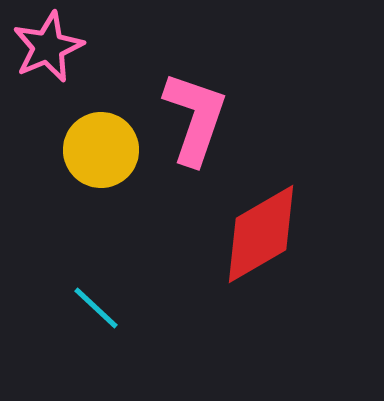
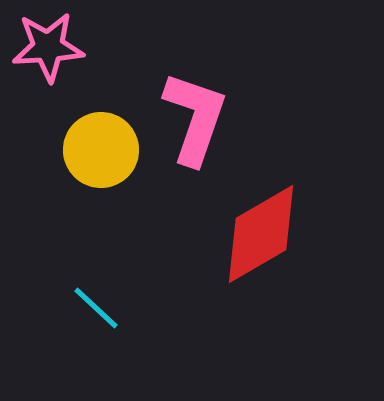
pink star: rotated 20 degrees clockwise
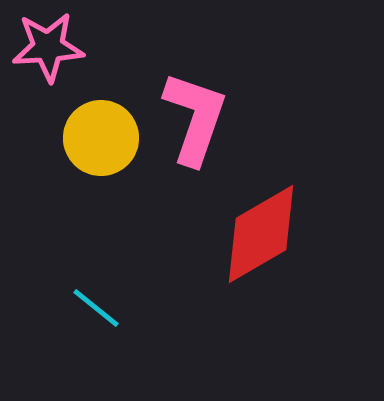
yellow circle: moved 12 px up
cyan line: rotated 4 degrees counterclockwise
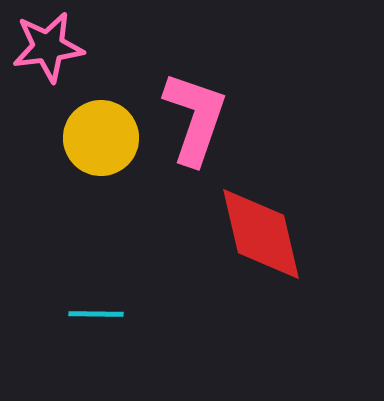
pink star: rotated 4 degrees counterclockwise
red diamond: rotated 73 degrees counterclockwise
cyan line: moved 6 px down; rotated 38 degrees counterclockwise
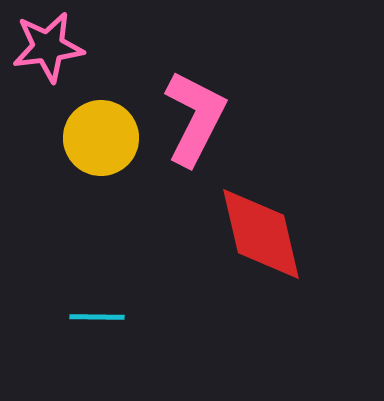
pink L-shape: rotated 8 degrees clockwise
cyan line: moved 1 px right, 3 px down
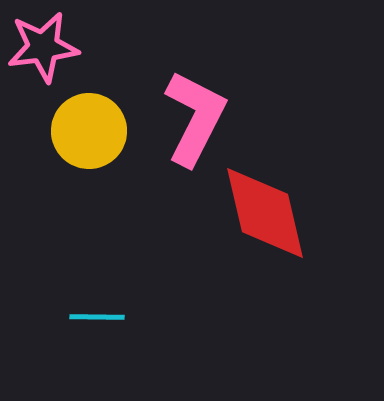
pink star: moved 5 px left
yellow circle: moved 12 px left, 7 px up
red diamond: moved 4 px right, 21 px up
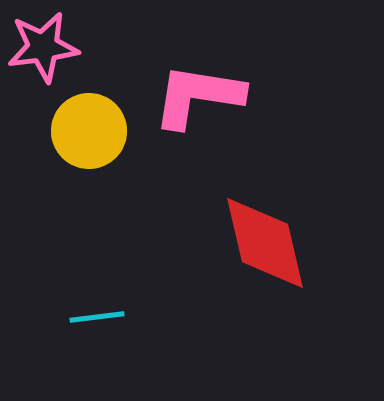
pink L-shape: moved 3 px right, 22 px up; rotated 108 degrees counterclockwise
red diamond: moved 30 px down
cyan line: rotated 8 degrees counterclockwise
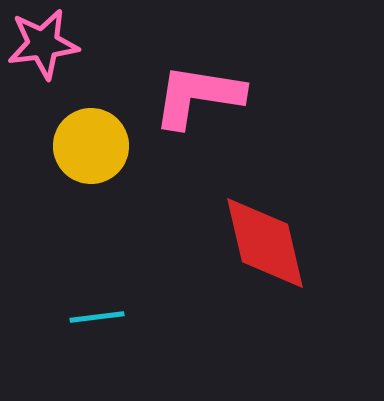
pink star: moved 3 px up
yellow circle: moved 2 px right, 15 px down
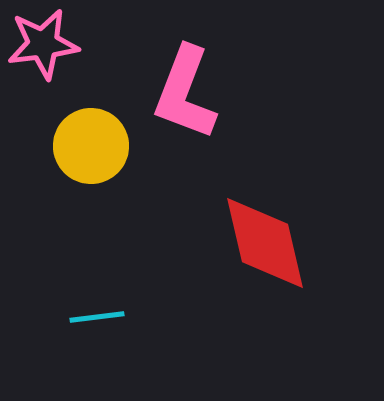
pink L-shape: moved 13 px left, 3 px up; rotated 78 degrees counterclockwise
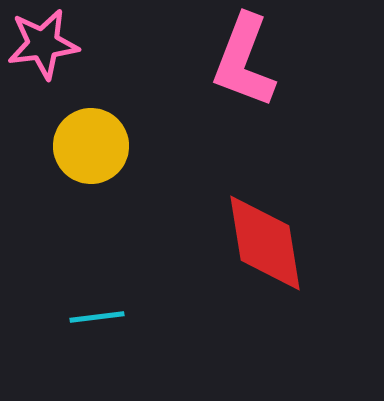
pink L-shape: moved 59 px right, 32 px up
red diamond: rotated 4 degrees clockwise
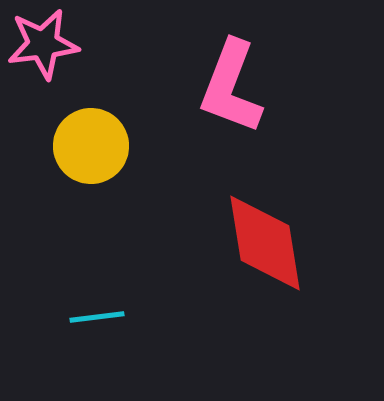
pink L-shape: moved 13 px left, 26 px down
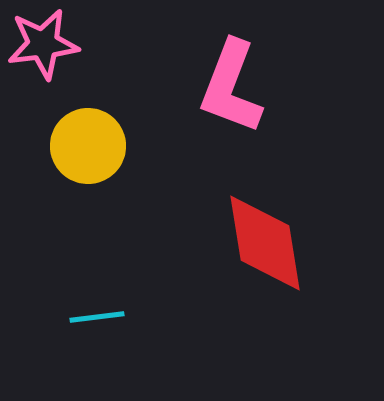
yellow circle: moved 3 px left
